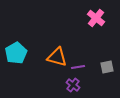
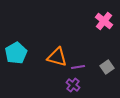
pink cross: moved 8 px right, 3 px down
gray square: rotated 24 degrees counterclockwise
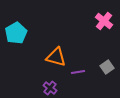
cyan pentagon: moved 20 px up
orange triangle: moved 1 px left
purple line: moved 5 px down
purple cross: moved 23 px left, 3 px down
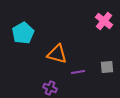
cyan pentagon: moved 7 px right
orange triangle: moved 1 px right, 3 px up
gray square: rotated 32 degrees clockwise
purple cross: rotated 16 degrees counterclockwise
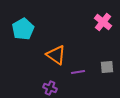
pink cross: moved 1 px left, 1 px down
cyan pentagon: moved 4 px up
orange triangle: moved 1 px left, 1 px down; rotated 20 degrees clockwise
